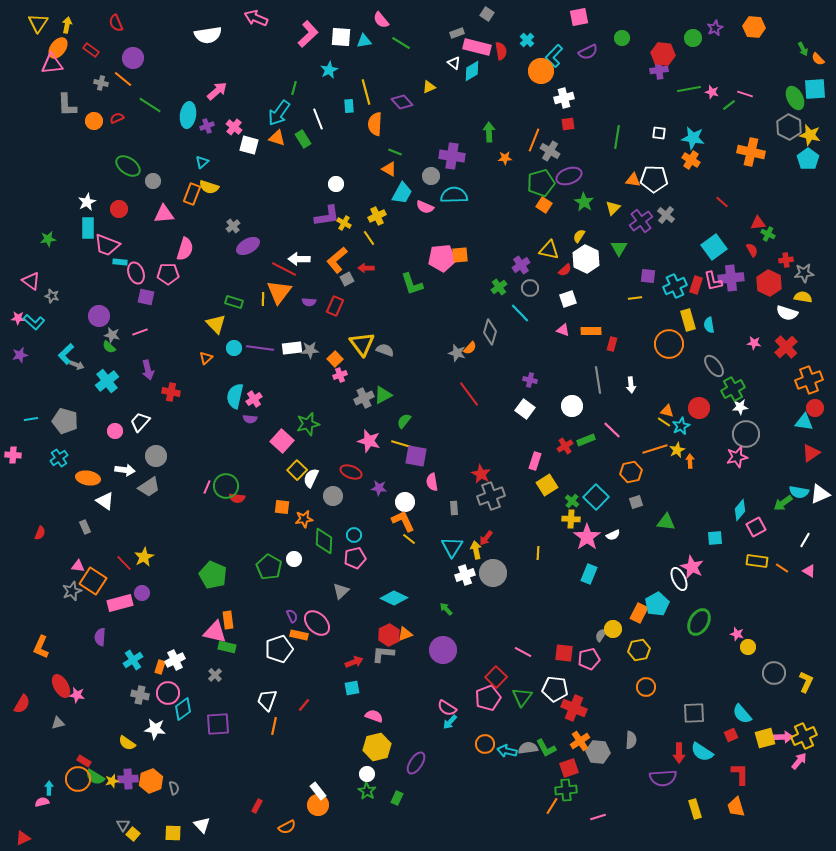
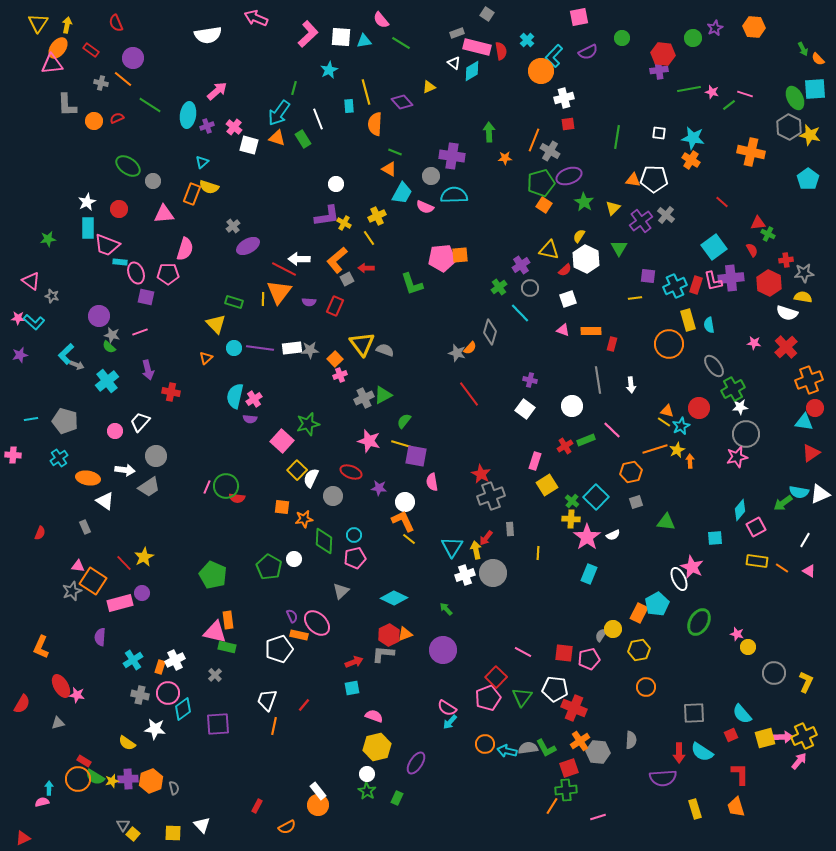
cyan pentagon at (808, 159): moved 20 px down
gray rectangle at (454, 508): moved 56 px right, 21 px down
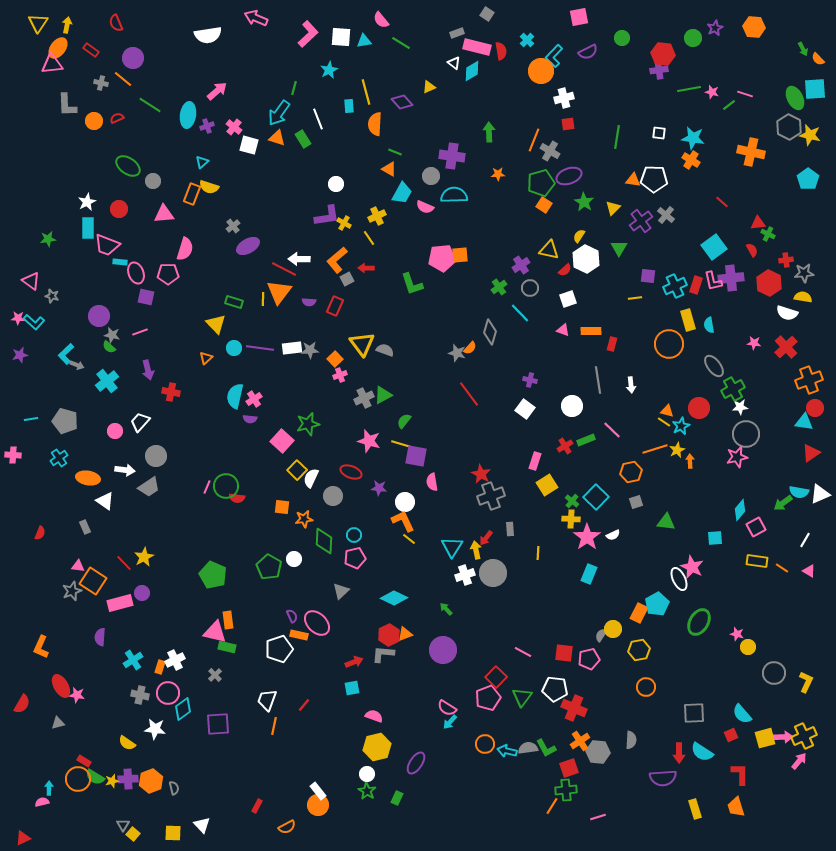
orange star at (505, 158): moved 7 px left, 16 px down
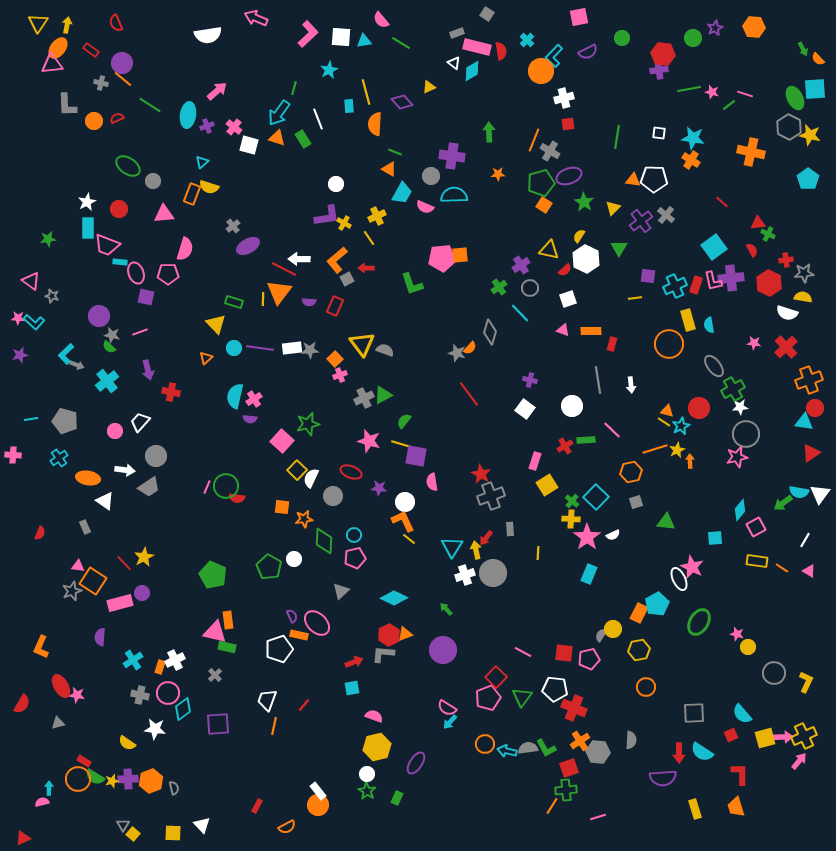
purple circle at (133, 58): moved 11 px left, 5 px down
green rectangle at (586, 440): rotated 18 degrees clockwise
white triangle at (820, 494): rotated 30 degrees counterclockwise
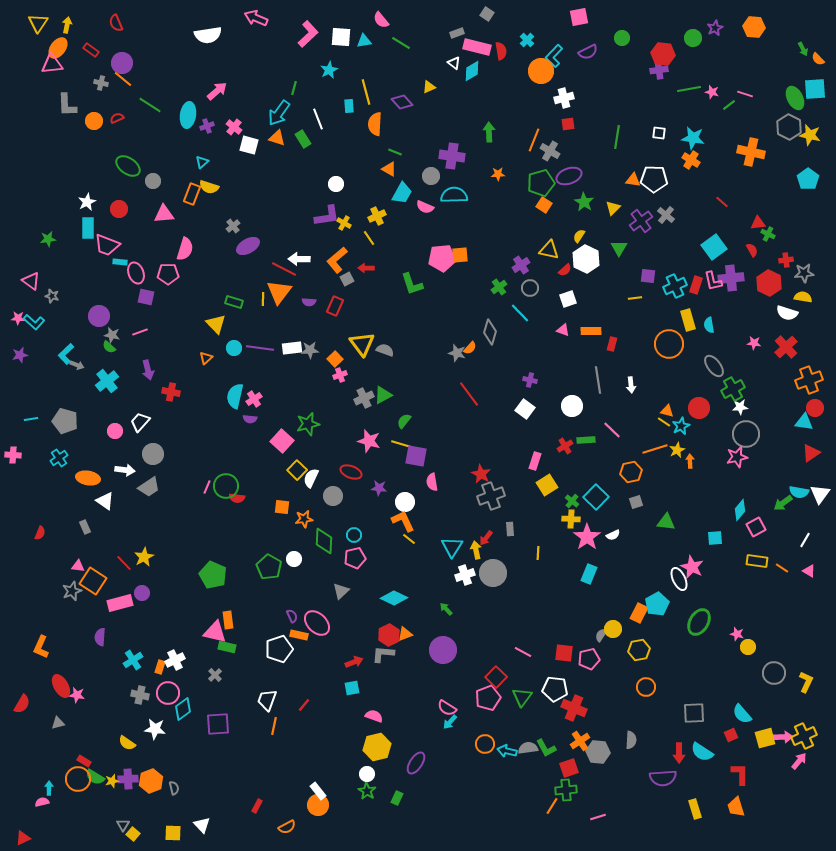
gray circle at (156, 456): moved 3 px left, 2 px up
